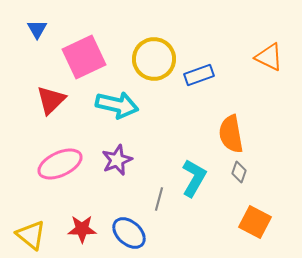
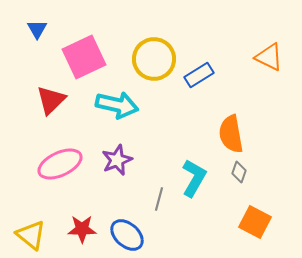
blue rectangle: rotated 12 degrees counterclockwise
blue ellipse: moved 2 px left, 2 px down
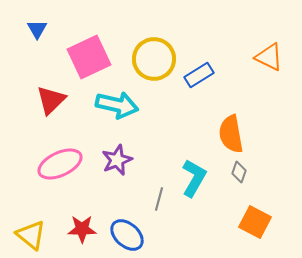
pink square: moved 5 px right
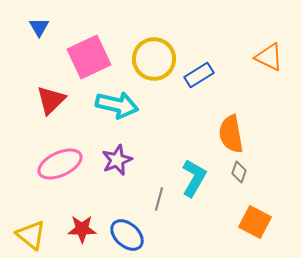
blue triangle: moved 2 px right, 2 px up
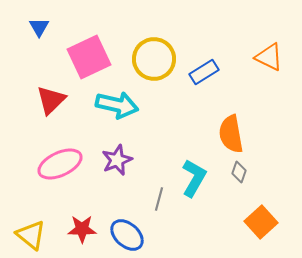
blue rectangle: moved 5 px right, 3 px up
orange square: moved 6 px right; rotated 20 degrees clockwise
